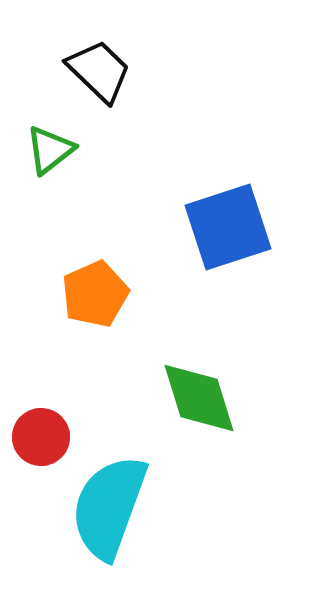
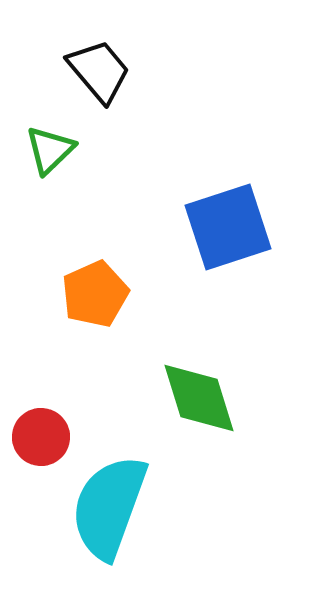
black trapezoid: rotated 6 degrees clockwise
green triangle: rotated 6 degrees counterclockwise
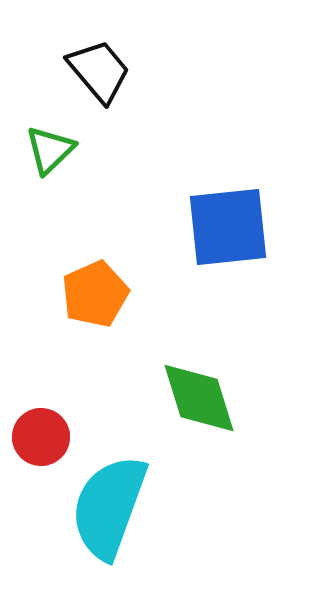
blue square: rotated 12 degrees clockwise
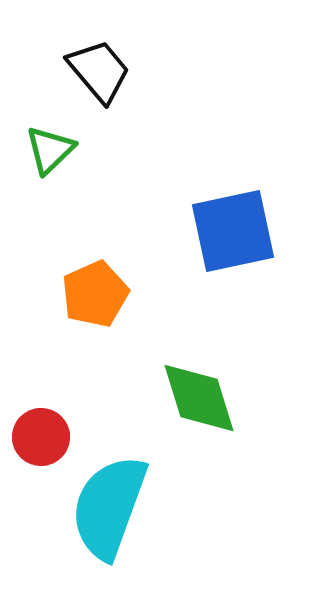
blue square: moved 5 px right, 4 px down; rotated 6 degrees counterclockwise
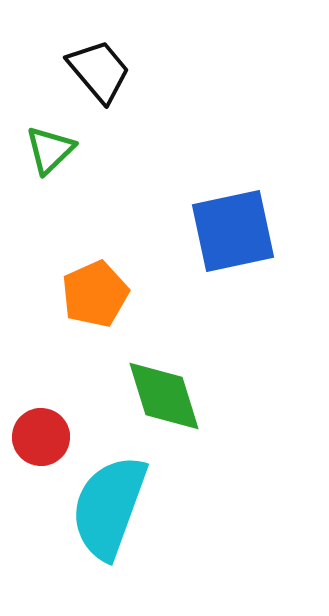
green diamond: moved 35 px left, 2 px up
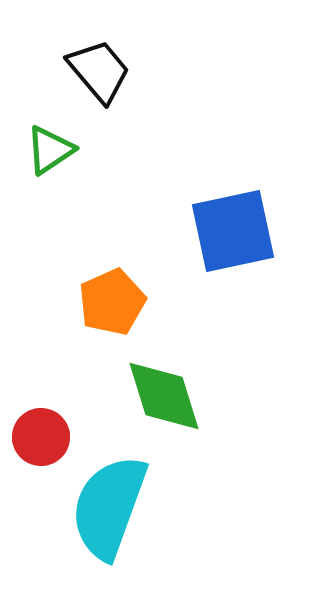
green triangle: rotated 10 degrees clockwise
orange pentagon: moved 17 px right, 8 px down
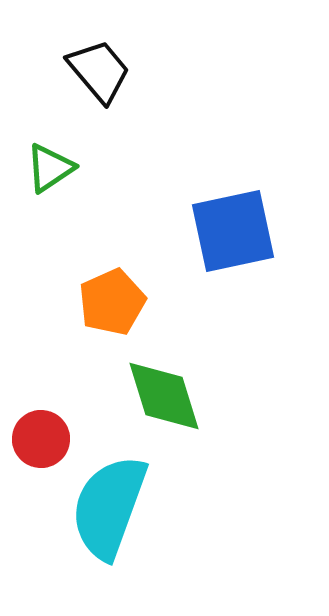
green triangle: moved 18 px down
red circle: moved 2 px down
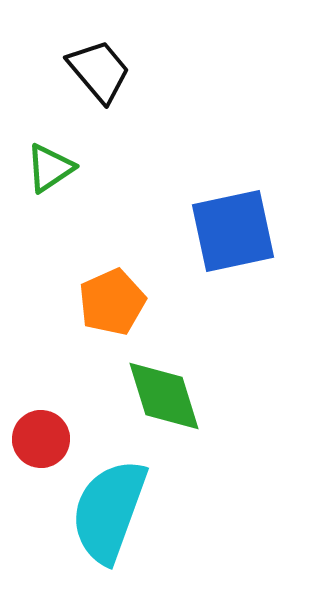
cyan semicircle: moved 4 px down
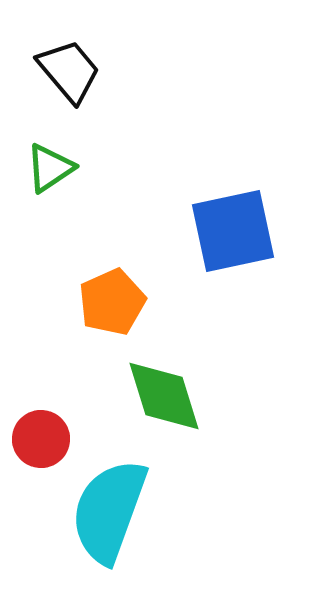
black trapezoid: moved 30 px left
